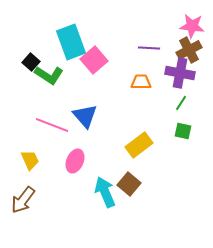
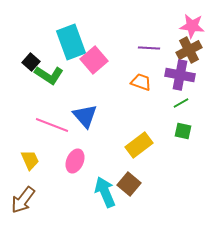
purple cross: moved 2 px down
orange trapezoid: rotated 20 degrees clockwise
green line: rotated 28 degrees clockwise
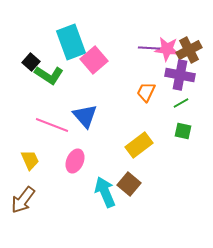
pink star: moved 25 px left, 23 px down
orange trapezoid: moved 5 px right, 10 px down; rotated 85 degrees counterclockwise
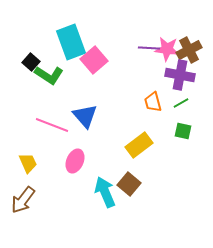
orange trapezoid: moved 7 px right, 10 px down; rotated 40 degrees counterclockwise
yellow trapezoid: moved 2 px left, 3 px down
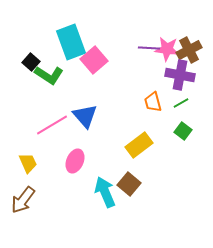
pink line: rotated 52 degrees counterclockwise
green square: rotated 24 degrees clockwise
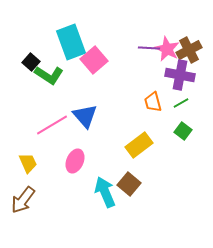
pink star: rotated 20 degrees clockwise
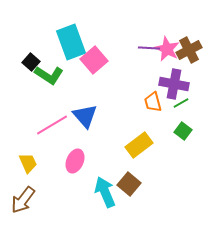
purple cross: moved 6 px left, 9 px down
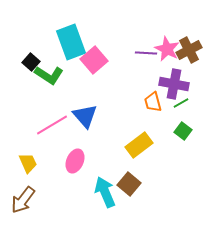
purple line: moved 3 px left, 5 px down
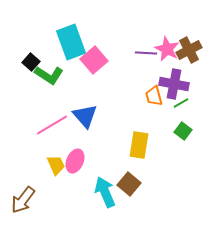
orange trapezoid: moved 1 px right, 6 px up
yellow rectangle: rotated 44 degrees counterclockwise
yellow trapezoid: moved 28 px right, 2 px down
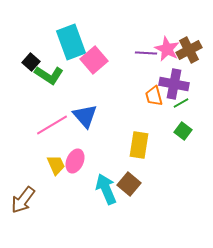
cyan arrow: moved 1 px right, 3 px up
